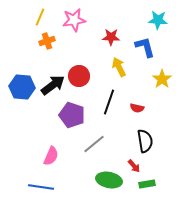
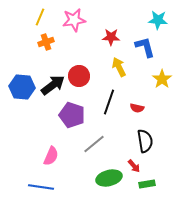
orange cross: moved 1 px left, 1 px down
green ellipse: moved 2 px up; rotated 25 degrees counterclockwise
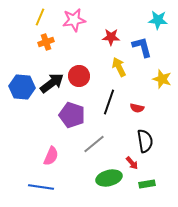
blue L-shape: moved 3 px left
yellow star: rotated 18 degrees counterclockwise
black arrow: moved 1 px left, 2 px up
red arrow: moved 2 px left, 3 px up
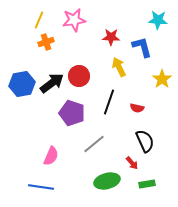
yellow line: moved 1 px left, 3 px down
yellow star: rotated 18 degrees clockwise
blue hexagon: moved 3 px up; rotated 15 degrees counterclockwise
purple pentagon: moved 2 px up
black semicircle: rotated 15 degrees counterclockwise
green ellipse: moved 2 px left, 3 px down
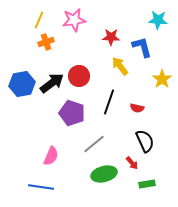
yellow arrow: moved 1 px right, 1 px up; rotated 12 degrees counterclockwise
green ellipse: moved 3 px left, 7 px up
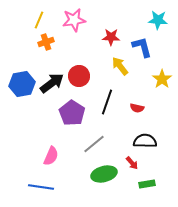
black line: moved 2 px left
purple pentagon: rotated 15 degrees clockwise
black semicircle: rotated 65 degrees counterclockwise
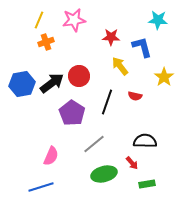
yellow star: moved 2 px right, 2 px up
red semicircle: moved 2 px left, 12 px up
blue line: rotated 25 degrees counterclockwise
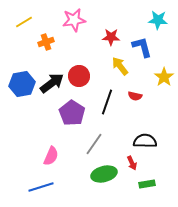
yellow line: moved 15 px left, 2 px down; rotated 36 degrees clockwise
gray line: rotated 15 degrees counterclockwise
red arrow: rotated 16 degrees clockwise
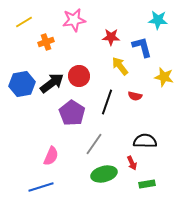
yellow star: rotated 24 degrees counterclockwise
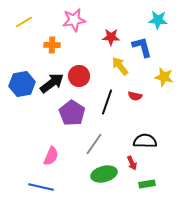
orange cross: moved 6 px right, 3 px down; rotated 21 degrees clockwise
blue line: rotated 30 degrees clockwise
